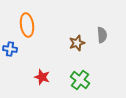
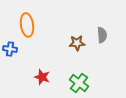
brown star: rotated 14 degrees clockwise
green cross: moved 1 px left, 3 px down
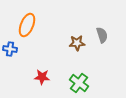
orange ellipse: rotated 30 degrees clockwise
gray semicircle: rotated 14 degrees counterclockwise
red star: rotated 14 degrees counterclockwise
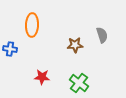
orange ellipse: moved 5 px right; rotated 20 degrees counterclockwise
brown star: moved 2 px left, 2 px down
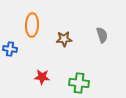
brown star: moved 11 px left, 6 px up
green cross: rotated 30 degrees counterclockwise
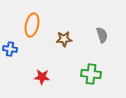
orange ellipse: rotated 10 degrees clockwise
green cross: moved 12 px right, 9 px up
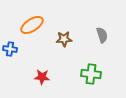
orange ellipse: rotated 45 degrees clockwise
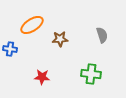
brown star: moved 4 px left
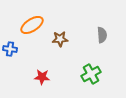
gray semicircle: rotated 14 degrees clockwise
green cross: rotated 36 degrees counterclockwise
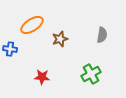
gray semicircle: rotated 14 degrees clockwise
brown star: rotated 14 degrees counterclockwise
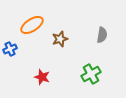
blue cross: rotated 32 degrees counterclockwise
red star: rotated 14 degrees clockwise
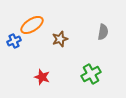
gray semicircle: moved 1 px right, 3 px up
blue cross: moved 4 px right, 8 px up
